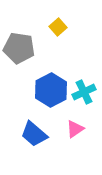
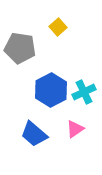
gray pentagon: moved 1 px right
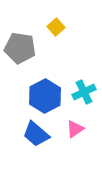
yellow square: moved 2 px left
blue hexagon: moved 6 px left, 6 px down
blue trapezoid: moved 2 px right
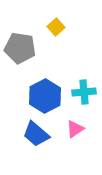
cyan cross: rotated 20 degrees clockwise
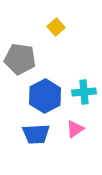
gray pentagon: moved 11 px down
blue trapezoid: rotated 44 degrees counterclockwise
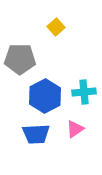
gray pentagon: rotated 8 degrees counterclockwise
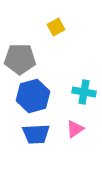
yellow square: rotated 12 degrees clockwise
cyan cross: rotated 15 degrees clockwise
blue hexagon: moved 12 px left; rotated 12 degrees clockwise
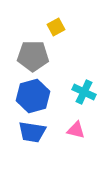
gray pentagon: moved 13 px right, 3 px up
cyan cross: rotated 15 degrees clockwise
pink triangle: moved 1 px right, 1 px down; rotated 48 degrees clockwise
blue trapezoid: moved 4 px left, 2 px up; rotated 12 degrees clockwise
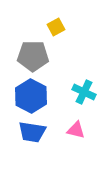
blue hexagon: moved 2 px left; rotated 16 degrees counterclockwise
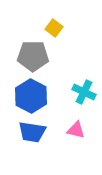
yellow square: moved 2 px left, 1 px down; rotated 24 degrees counterclockwise
